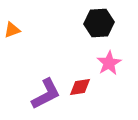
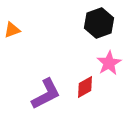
black hexagon: rotated 16 degrees counterclockwise
red diamond: moved 5 px right; rotated 20 degrees counterclockwise
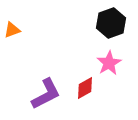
black hexagon: moved 12 px right
red diamond: moved 1 px down
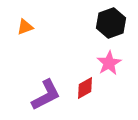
orange triangle: moved 13 px right, 3 px up
purple L-shape: moved 1 px down
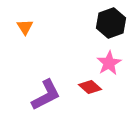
orange triangle: rotated 42 degrees counterclockwise
red diamond: moved 5 px right, 1 px up; rotated 70 degrees clockwise
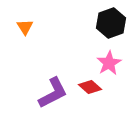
purple L-shape: moved 7 px right, 2 px up
